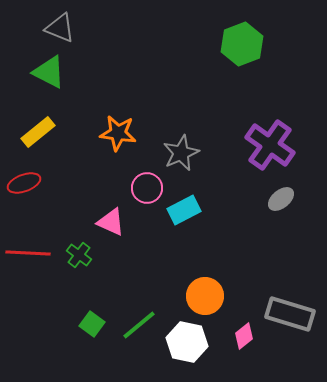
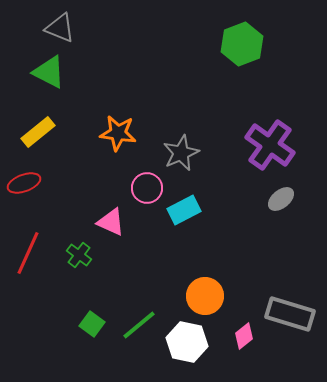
red line: rotated 69 degrees counterclockwise
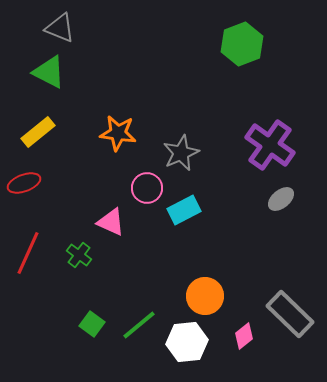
gray rectangle: rotated 27 degrees clockwise
white hexagon: rotated 18 degrees counterclockwise
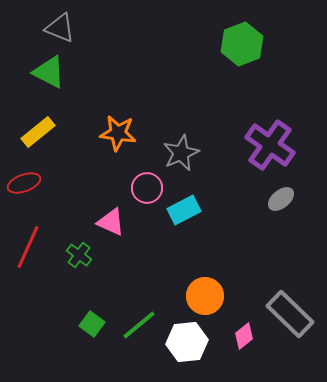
red line: moved 6 px up
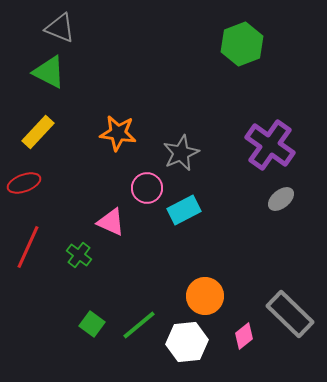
yellow rectangle: rotated 8 degrees counterclockwise
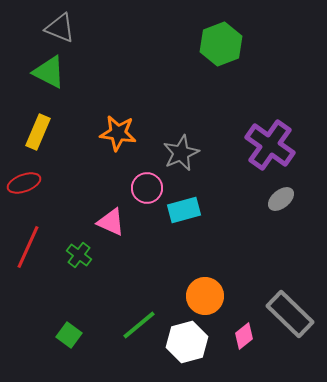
green hexagon: moved 21 px left
yellow rectangle: rotated 20 degrees counterclockwise
cyan rectangle: rotated 12 degrees clockwise
green square: moved 23 px left, 11 px down
white hexagon: rotated 9 degrees counterclockwise
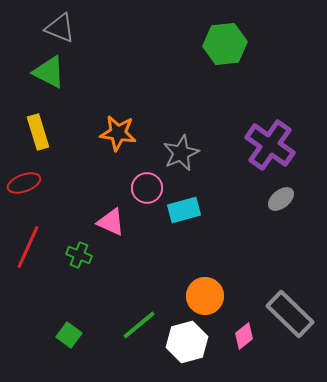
green hexagon: moved 4 px right; rotated 15 degrees clockwise
yellow rectangle: rotated 40 degrees counterclockwise
green cross: rotated 15 degrees counterclockwise
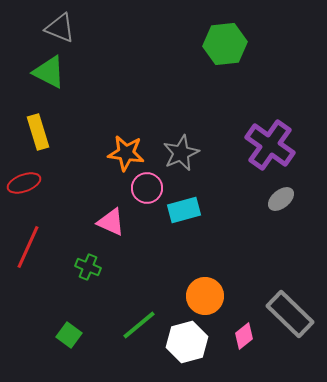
orange star: moved 8 px right, 20 px down
green cross: moved 9 px right, 12 px down
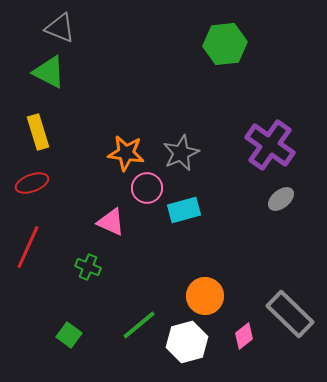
red ellipse: moved 8 px right
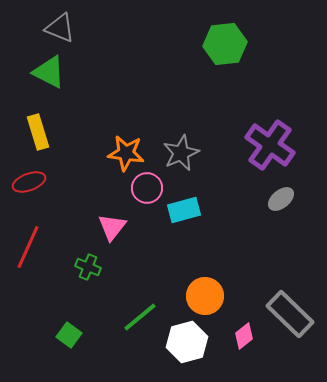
red ellipse: moved 3 px left, 1 px up
pink triangle: moved 1 px right, 5 px down; rotated 44 degrees clockwise
green line: moved 1 px right, 8 px up
